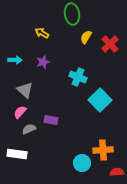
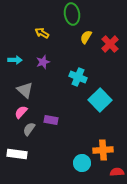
pink semicircle: moved 1 px right
gray semicircle: rotated 32 degrees counterclockwise
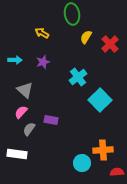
cyan cross: rotated 30 degrees clockwise
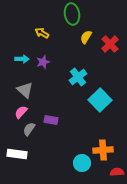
cyan arrow: moved 7 px right, 1 px up
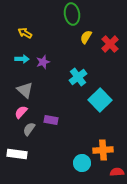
yellow arrow: moved 17 px left
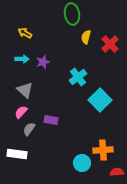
yellow semicircle: rotated 16 degrees counterclockwise
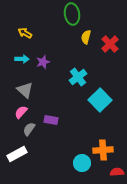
white rectangle: rotated 36 degrees counterclockwise
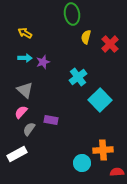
cyan arrow: moved 3 px right, 1 px up
